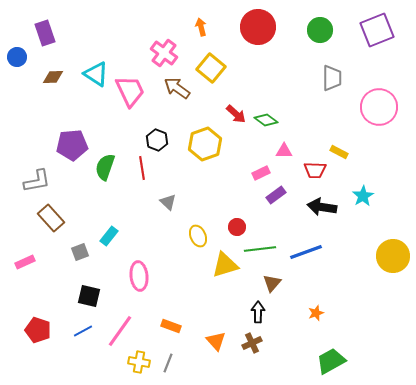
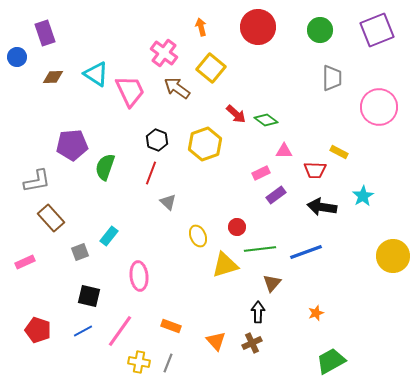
red line at (142, 168): moved 9 px right, 5 px down; rotated 30 degrees clockwise
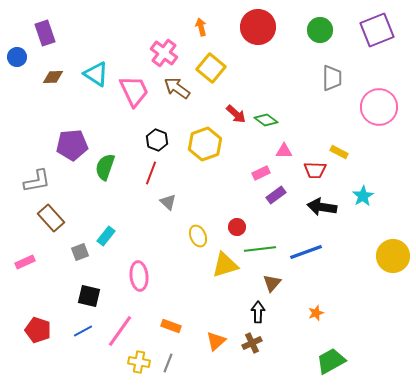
pink trapezoid at (130, 91): moved 4 px right
cyan rectangle at (109, 236): moved 3 px left
orange triangle at (216, 341): rotated 30 degrees clockwise
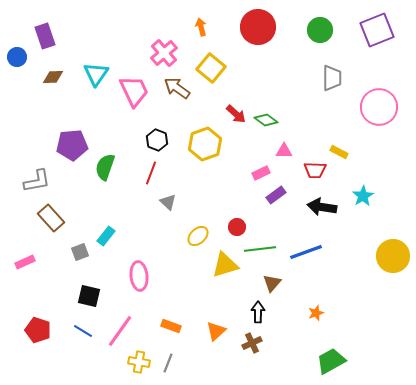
purple rectangle at (45, 33): moved 3 px down
pink cross at (164, 53): rotated 12 degrees clockwise
cyan triangle at (96, 74): rotated 32 degrees clockwise
yellow ellipse at (198, 236): rotated 70 degrees clockwise
blue line at (83, 331): rotated 60 degrees clockwise
orange triangle at (216, 341): moved 10 px up
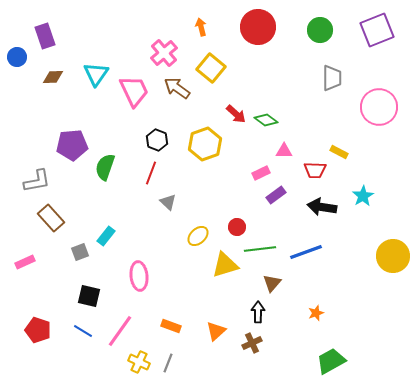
yellow cross at (139, 362): rotated 15 degrees clockwise
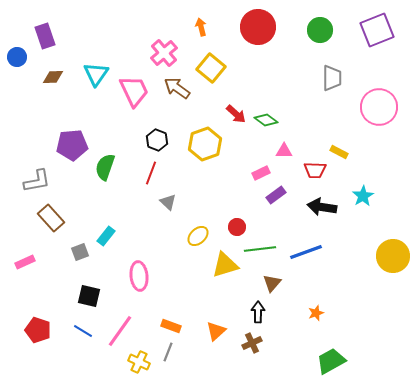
gray line at (168, 363): moved 11 px up
